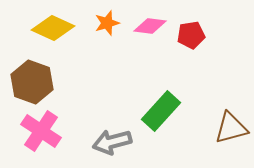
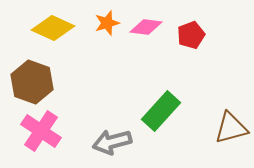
pink diamond: moved 4 px left, 1 px down
red pentagon: rotated 12 degrees counterclockwise
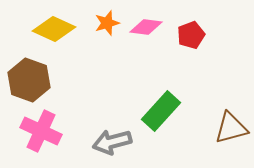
yellow diamond: moved 1 px right, 1 px down
brown hexagon: moved 3 px left, 2 px up
pink cross: rotated 9 degrees counterclockwise
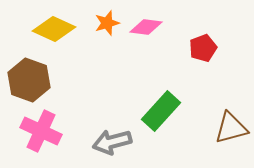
red pentagon: moved 12 px right, 13 px down
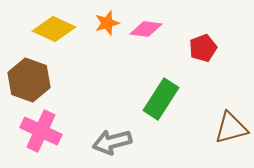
pink diamond: moved 2 px down
green rectangle: moved 12 px up; rotated 9 degrees counterclockwise
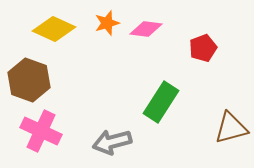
green rectangle: moved 3 px down
